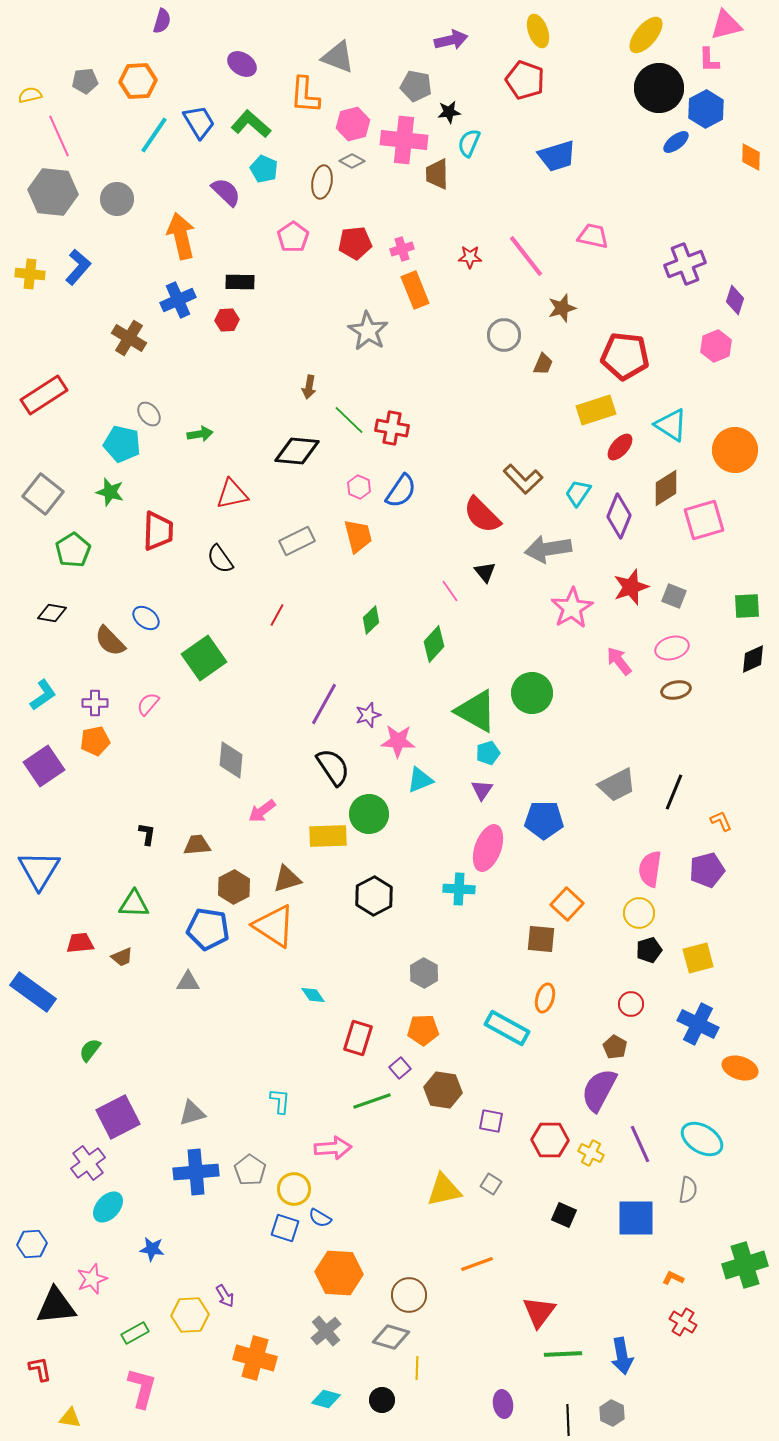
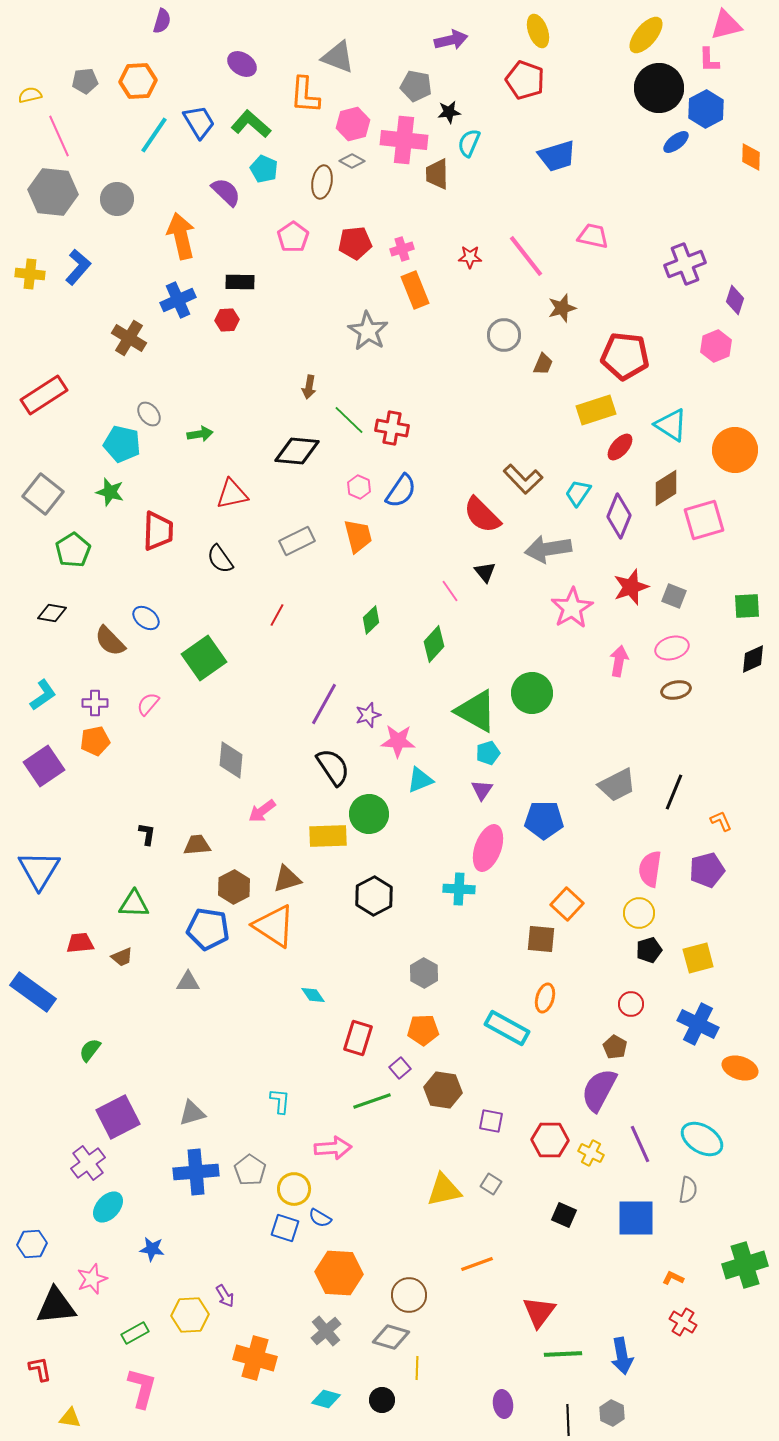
pink arrow at (619, 661): rotated 48 degrees clockwise
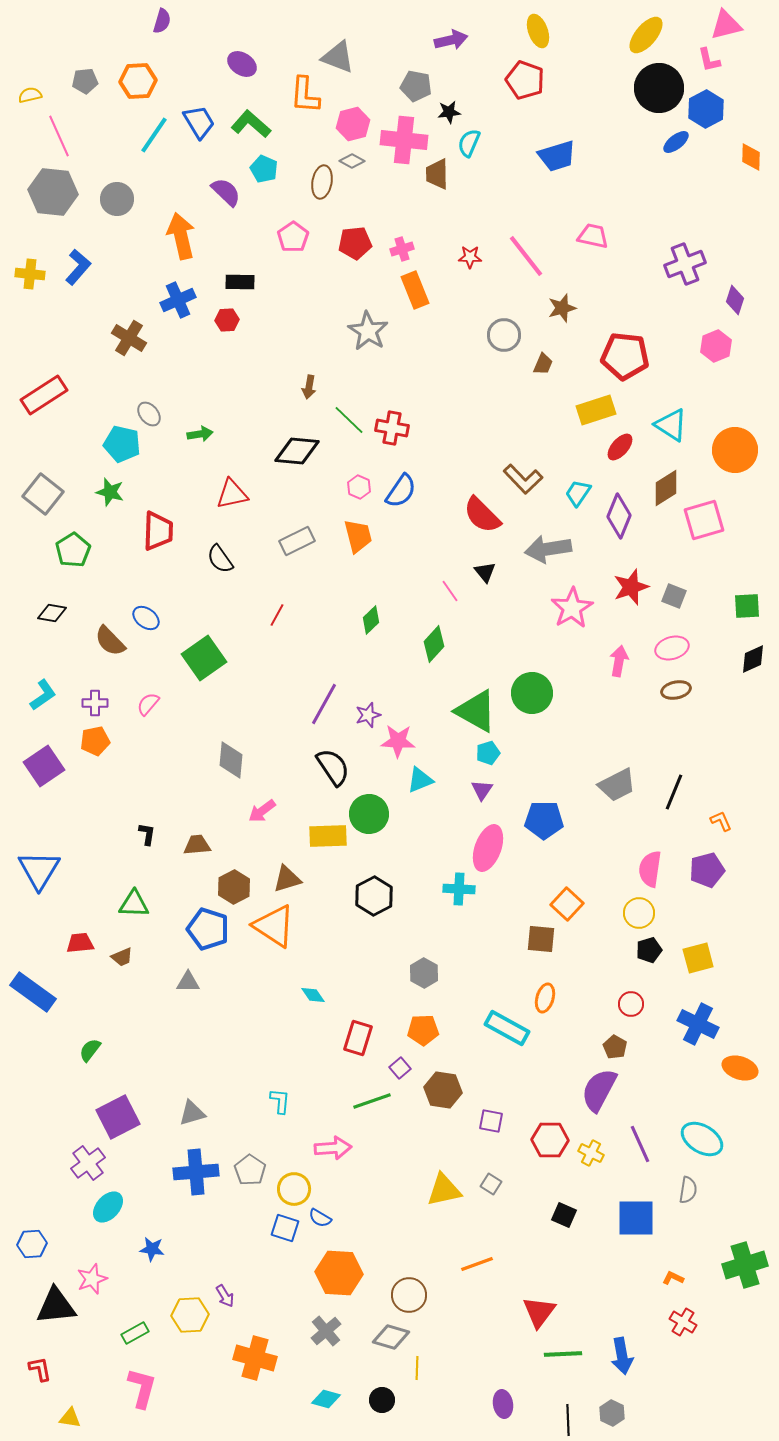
pink L-shape at (709, 60): rotated 12 degrees counterclockwise
blue pentagon at (208, 929): rotated 9 degrees clockwise
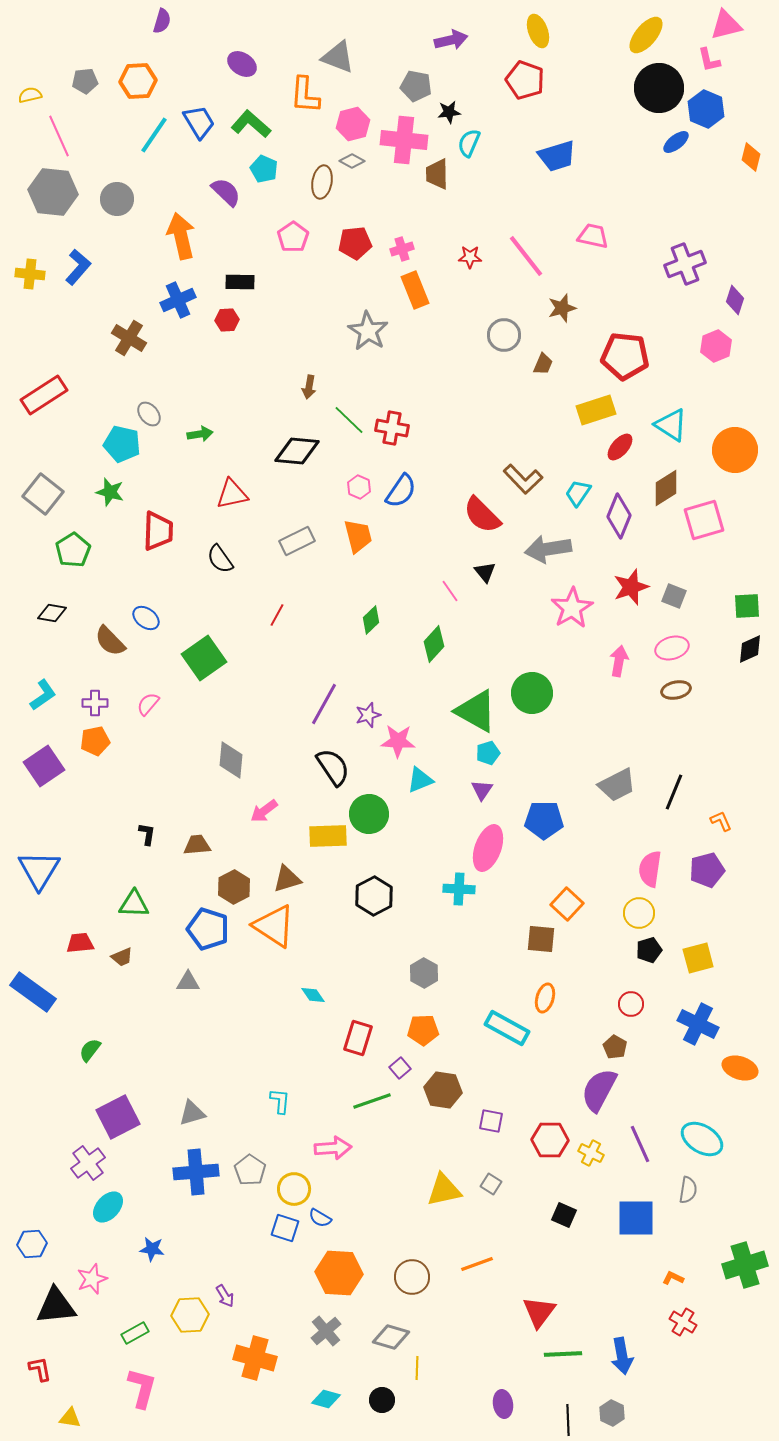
blue hexagon at (706, 109): rotated 9 degrees counterclockwise
orange diamond at (751, 157): rotated 12 degrees clockwise
black diamond at (753, 659): moved 3 px left, 10 px up
pink arrow at (262, 811): moved 2 px right
brown circle at (409, 1295): moved 3 px right, 18 px up
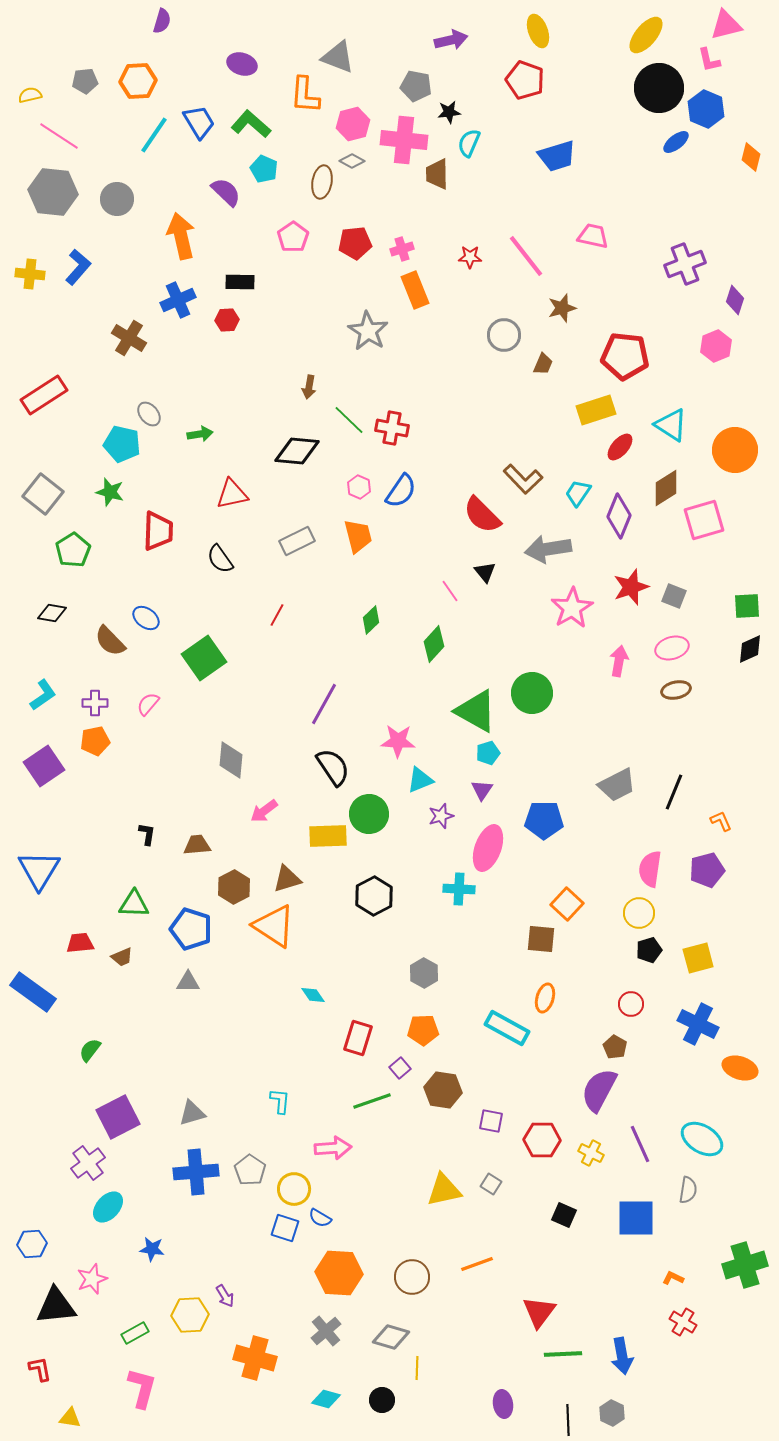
purple ellipse at (242, 64): rotated 16 degrees counterclockwise
pink line at (59, 136): rotated 33 degrees counterclockwise
purple star at (368, 715): moved 73 px right, 101 px down
blue pentagon at (208, 929): moved 17 px left
red hexagon at (550, 1140): moved 8 px left
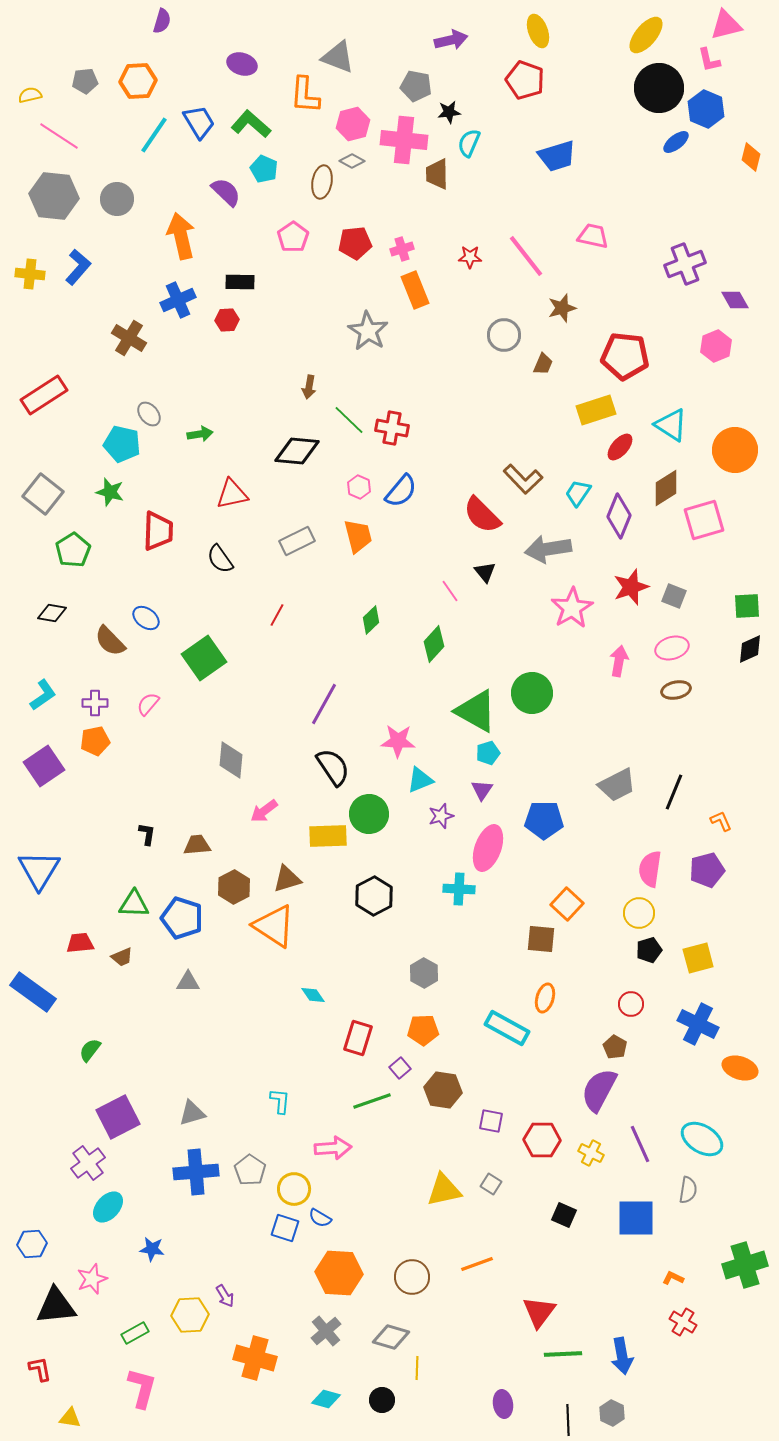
gray hexagon at (53, 192): moved 1 px right, 4 px down
purple diamond at (735, 300): rotated 48 degrees counterclockwise
blue semicircle at (401, 491): rotated 6 degrees clockwise
blue pentagon at (191, 929): moved 9 px left, 11 px up
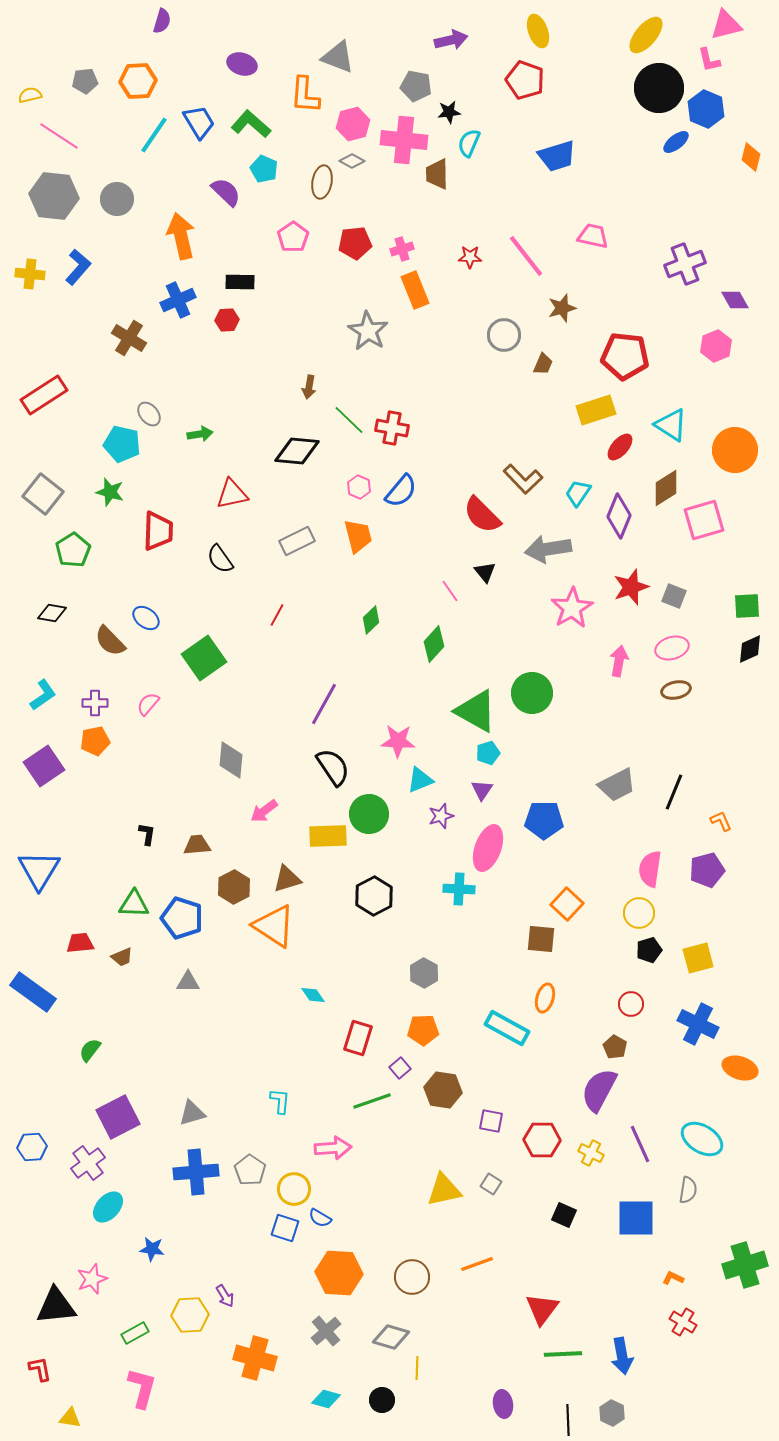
blue hexagon at (32, 1244): moved 97 px up
red triangle at (539, 1312): moved 3 px right, 3 px up
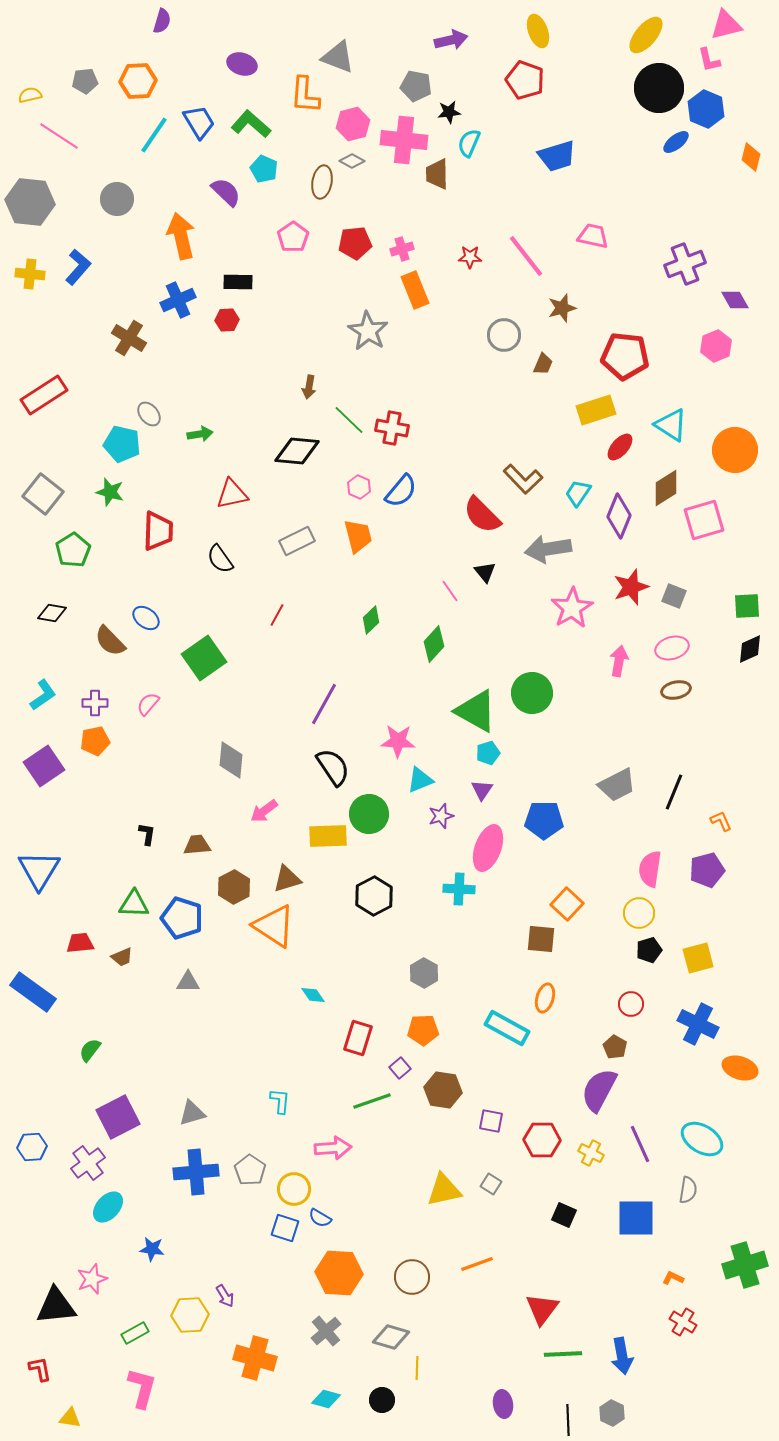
gray hexagon at (54, 196): moved 24 px left, 6 px down
black rectangle at (240, 282): moved 2 px left
